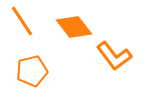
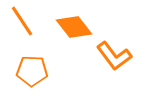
orange pentagon: rotated 16 degrees clockwise
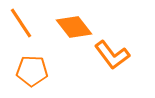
orange line: moved 1 px left, 2 px down
orange L-shape: moved 2 px left, 1 px up
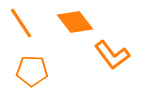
orange diamond: moved 1 px right, 5 px up
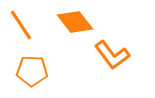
orange line: moved 2 px down
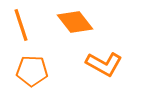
orange line: rotated 16 degrees clockwise
orange L-shape: moved 8 px left, 9 px down; rotated 24 degrees counterclockwise
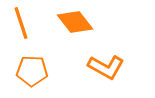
orange line: moved 2 px up
orange L-shape: moved 2 px right, 3 px down
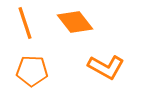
orange line: moved 4 px right
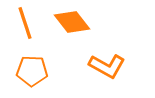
orange diamond: moved 3 px left
orange L-shape: moved 1 px right, 1 px up
